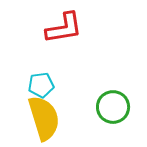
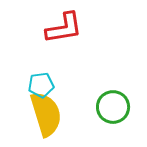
yellow semicircle: moved 2 px right, 4 px up
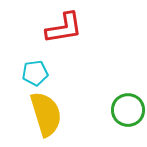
cyan pentagon: moved 6 px left, 12 px up
green circle: moved 15 px right, 3 px down
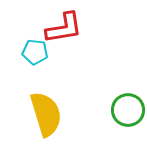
cyan pentagon: moved 21 px up; rotated 15 degrees clockwise
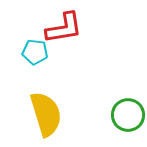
green circle: moved 5 px down
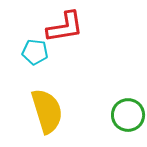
red L-shape: moved 1 px right, 1 px up
yellow semicircle: moved 1 px right, 3 px up
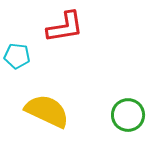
cyan pentagon: moved 18 px left, 4 px down
yellow semicircle: rotated 48 degrees counterclockwise
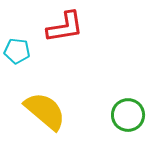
cyan pentagon: moved 5 px up
yellow semicircle: moved 2 px left; rotated 15 degrees clockwise
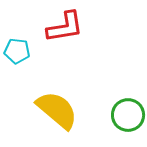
yellow semicircle: moved 12 px right, 1 px up
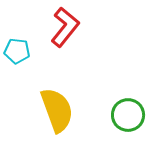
red L-shape: rotated 42 degrees counterclockwise
yellow semicircle: rotated 30 degrees clockwise
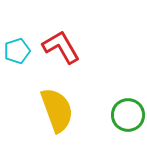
red L-shape: moved 4 px left, 20 px down; rotated 69 degrees counterclockwise
cyan pentagon: rotated 25 degrees counterclockwise
